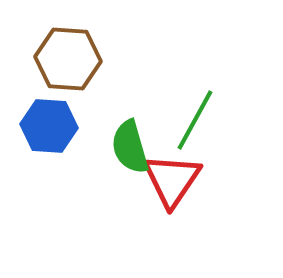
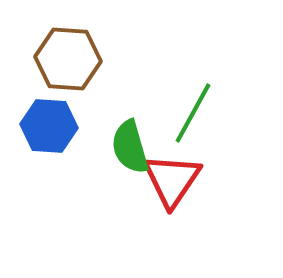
green line: moved 2 px left, 7 px up
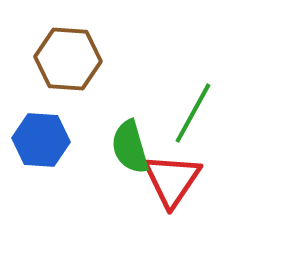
blue hexagon: moved 8 px left, 14 px down
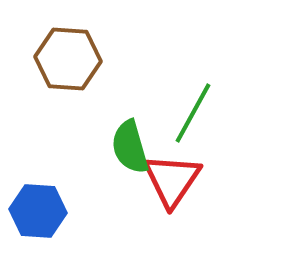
blue hexagon: moved 3 px left, 71 px down
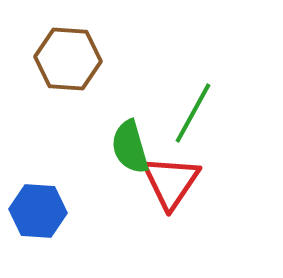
red triangle: moved 1 px left, 2 px down
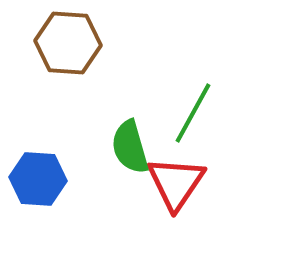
brown hexagon: moved 16 px up
red triangle: moved 5 px right, 1 px down
blue hexagon: moved 32 px up
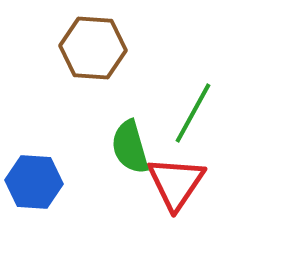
brown hexagon: moved 25 px right, 5 px down
blue hexagon: moved 4 px left, 3 px down
